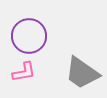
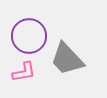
gray trapezoid: moved 15 px left, 14 px up; rotated 12 degrees clockwise
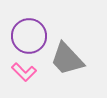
pink L-shape: rotated 55 degrees clockwise
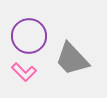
gray trapezoid: moved 5 px right
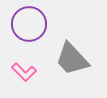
purple circle: moved 12 px up
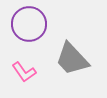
pink L-shape: rotated 10 degrees clockwise
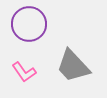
gray trapezoid: moved 1 px right, 7 px down
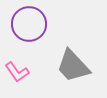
pink L-shape: moved 7 px left
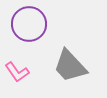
gray trapezoid: moved 3 px left
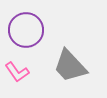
purple circle: moved 3 px left, 6 px down
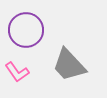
gray trapezoid: moved 1 px left, 1 px up
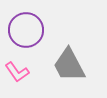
gray trapezoid: rotated 15 degrees clockwise
